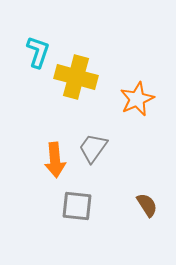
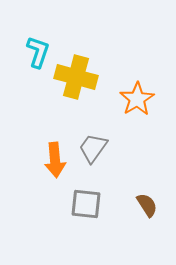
orange star: rotated 8 degrees counterclockwise
gray square: moved 9 px right, 2 px up
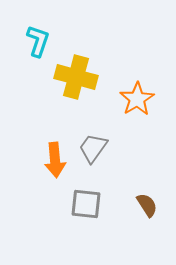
cyan L-shape: moved 11 px up
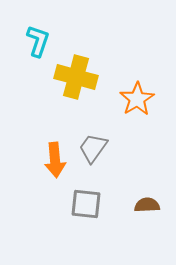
brown semicircle: rotated 60 degrees counterclockwise
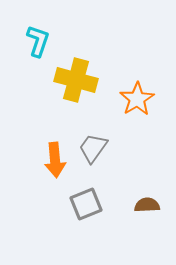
yellow cross: moved 3 px down
gray square: rotated 28 degrees counterclockwise
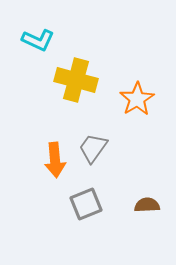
cyan L-shape: moved 1 px up; rotated 96 degrees clockwise
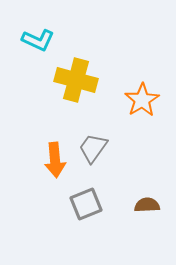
orange star: moved 5 px right, 1 px down
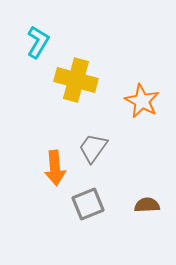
cyan L-shape: moved 2 px down; rotated 84 degrees counterclockwise
orange star: moved 1 px down; rotated 12 degrees counterclockwise
orange arrow: moved 8 px down
gray square: moved 2 px right
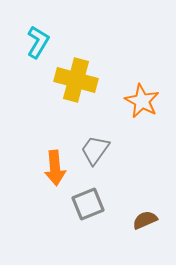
gray trapezoid: moved 2 px right, 2 px down
brown semicircle: moved 2 px left, 15 px down; rotated 20 degrees counterclockwise
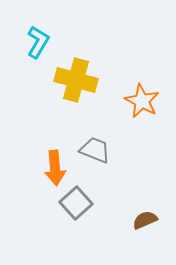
gray trapezoid: rotated 76 degrees clockwise
gray square: moved 12 px left, 1 px up; rotated 20 degrees counterclockwise
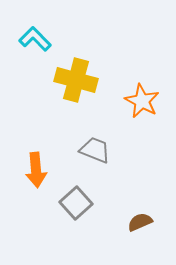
cyan L-shape: moved 3 px left, 3 px up; rotated 76 degrees counterclockwise
orange arrow: moved 19 px left, 2 px down
brown semicircle: moved 5 px left, 2 px down
